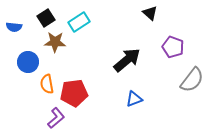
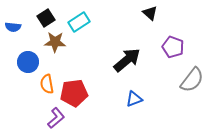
blue semicircle: moved 1 px left
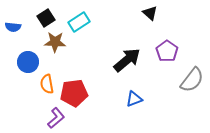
purple pentagon: moved 6 px left, 4 px down; rotated 15 degrees clockwise
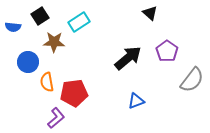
black square: moved 6 px left, 2 px up
brown star: moved 1 px left
black arrow: moved 1 px right, 2 px up
orange semicircle: moved 2 px up
blue triangle: moved 2 px right, 2 px down
